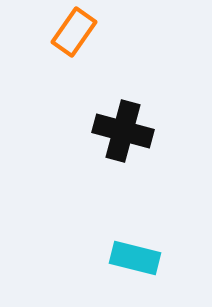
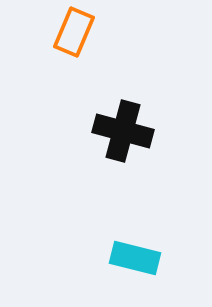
orange rectangle: rotated 12 degrees counterclockwise
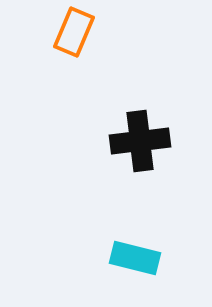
black cross: moved 17 px right, 10 px down; rotated 22 degrees counterclockwise
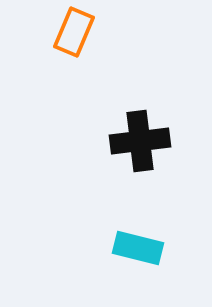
cyan rectangle: moved 3 px right, 10 px up
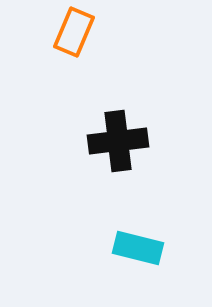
black cross: moved 22 px left
